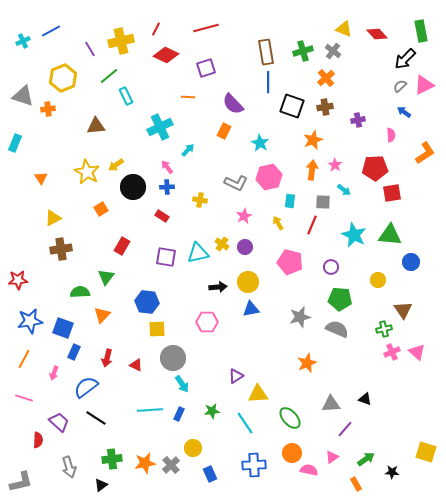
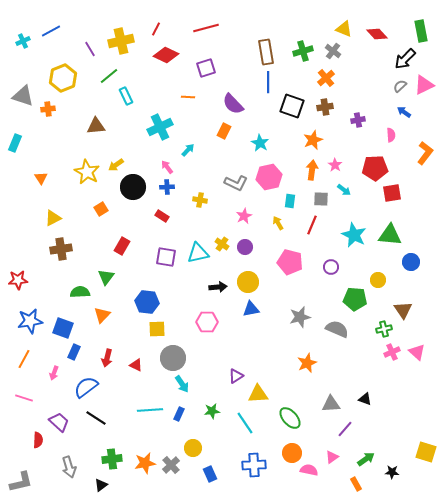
orange L-shape at (425, 153): rotated 20 degrees counterclockwise
gray square at (323, 202): moved 2 px left, 3 px up
green pentagon at (340, 299): moved 15 px right
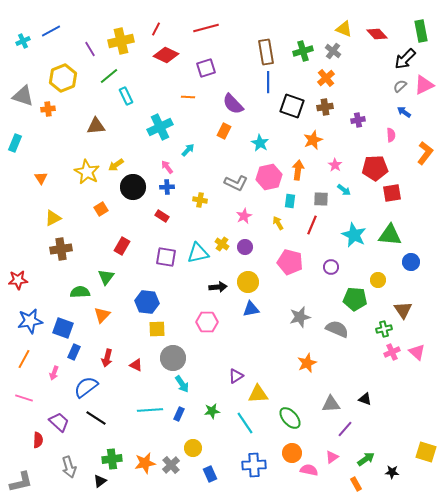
orange arrow at (312, 170): moved 14 px left
black triangle at (101, 485): moved 1 px left, 4 px up
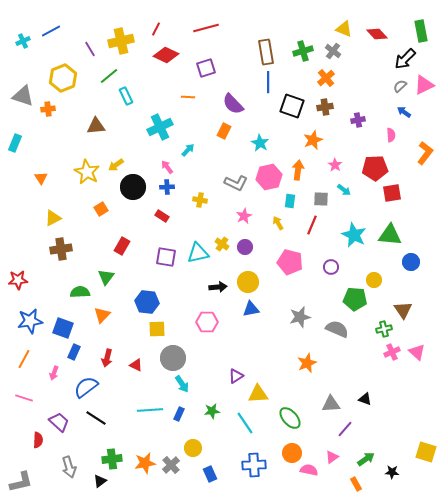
yellow circle at (378, 280): moved 4 px left
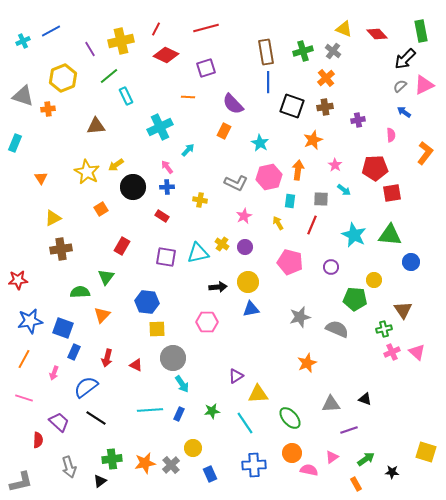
purple line at (345, 429): moved 4 px right, 1 px down; rotated 30 degrees clockwise
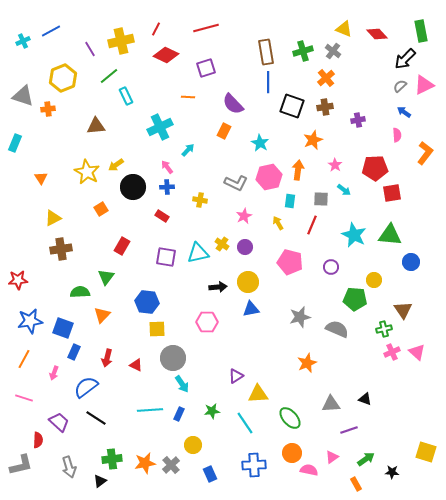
pink semicircle at (391, 135): moved 6 px right
yellow circle at (193, 448): moved 3 px up
gray L-shape at (21, 482): moved 17 px up
